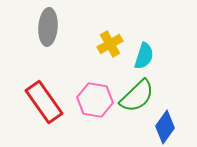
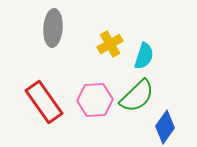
gray ellipse: moved 5 px right, 1 px down
pink hexagon: rotated 12 degrees counterclockwise
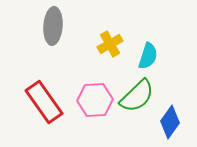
gray ellipse: moved 2 px up
cyan semicircle: moved 4 px right
blue diamond: moved 5 px right, 5 px up
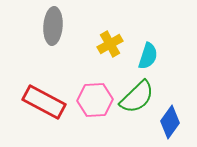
green semicircle: moved 1 px down
red rectangle: rotated 27 degrees counterclockwise
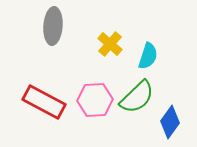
yellow cross: rotated 20 degrees counterclockwise
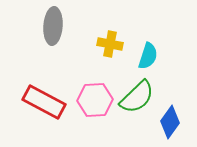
yellow cross: rotated 30 degrees counterclockwise
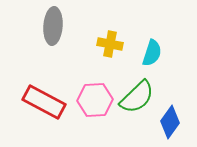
cyan semicircle: moved 4 px right, 3 px up
